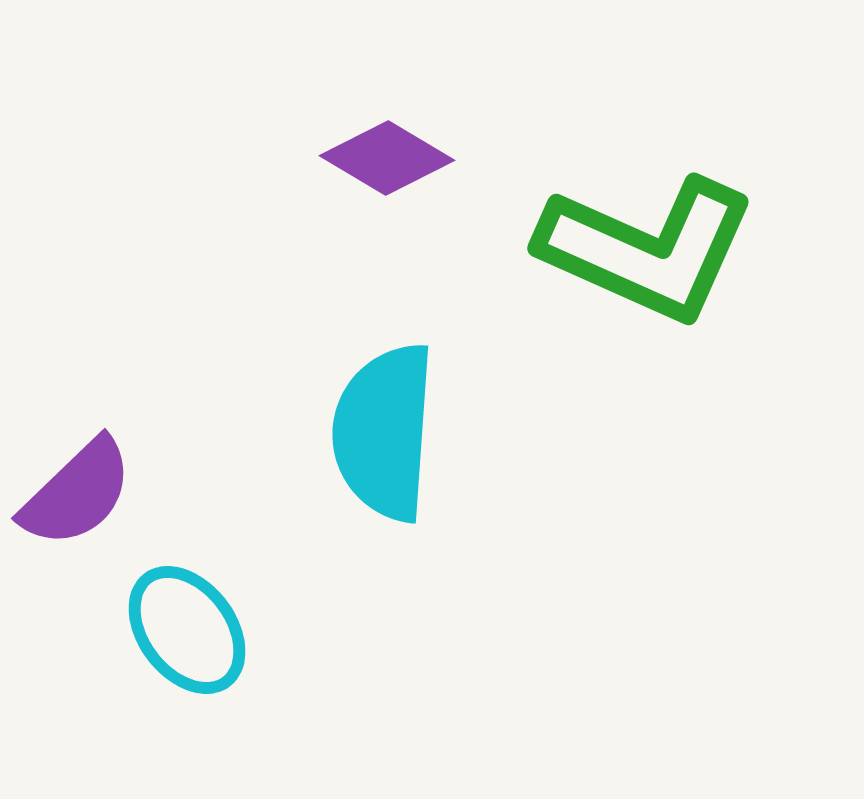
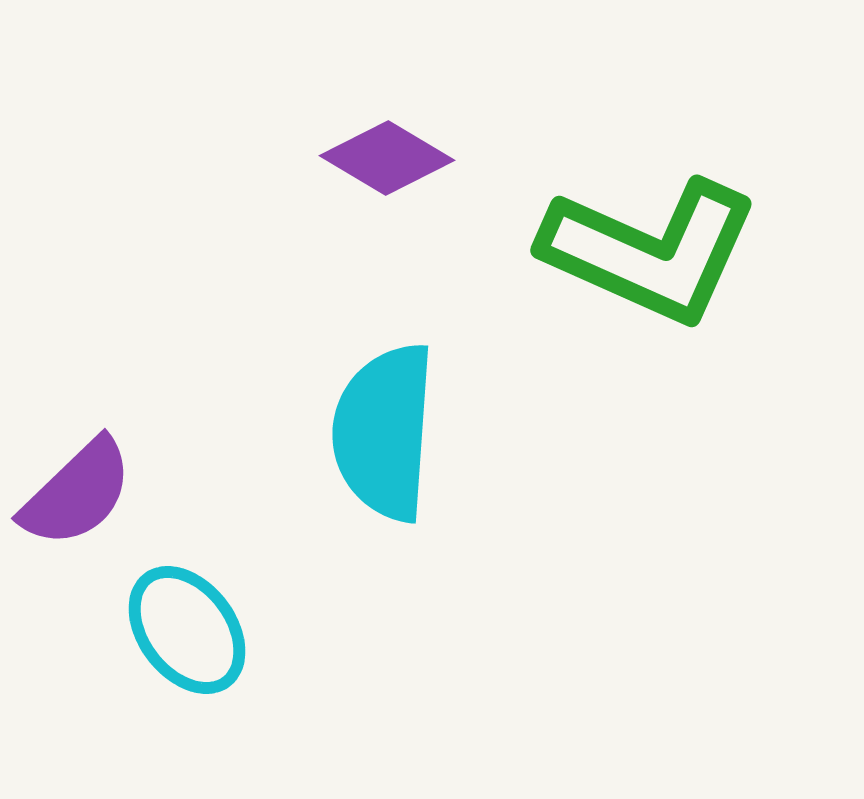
green L-shape: moved 3 px right, 2 px down
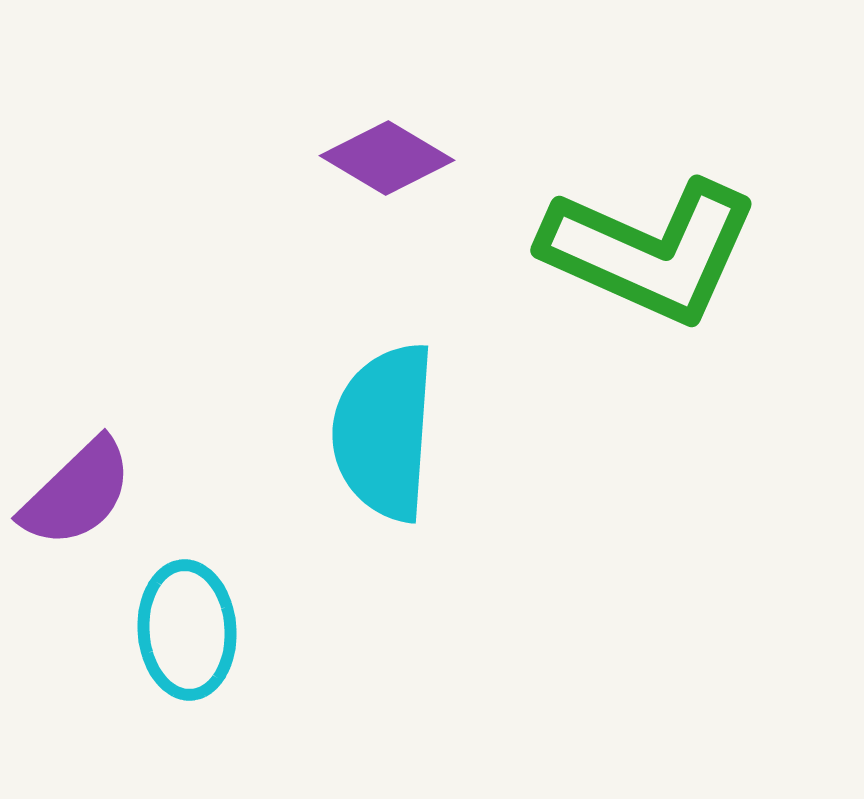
cyan ellipse: rotated 33 degrees clockwise
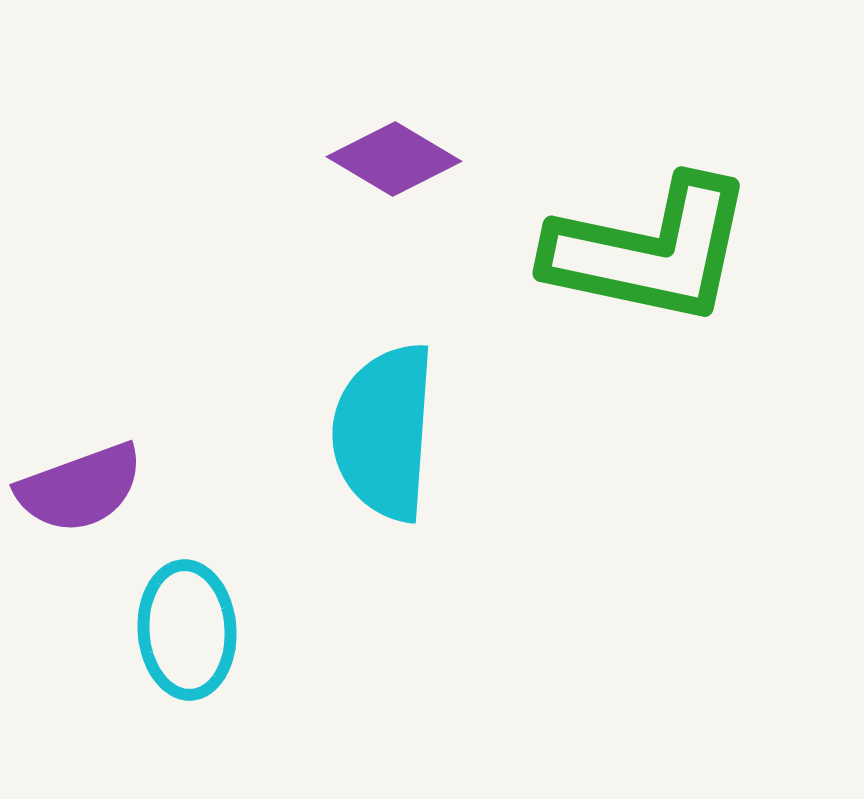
purple diamond: moved 7 px right, 1 px down
green L-shape: rotated 12 degrees counterclockwise
purple semicircle: moved 3 px right, 5 px up; rotated 24 degrees clockwise
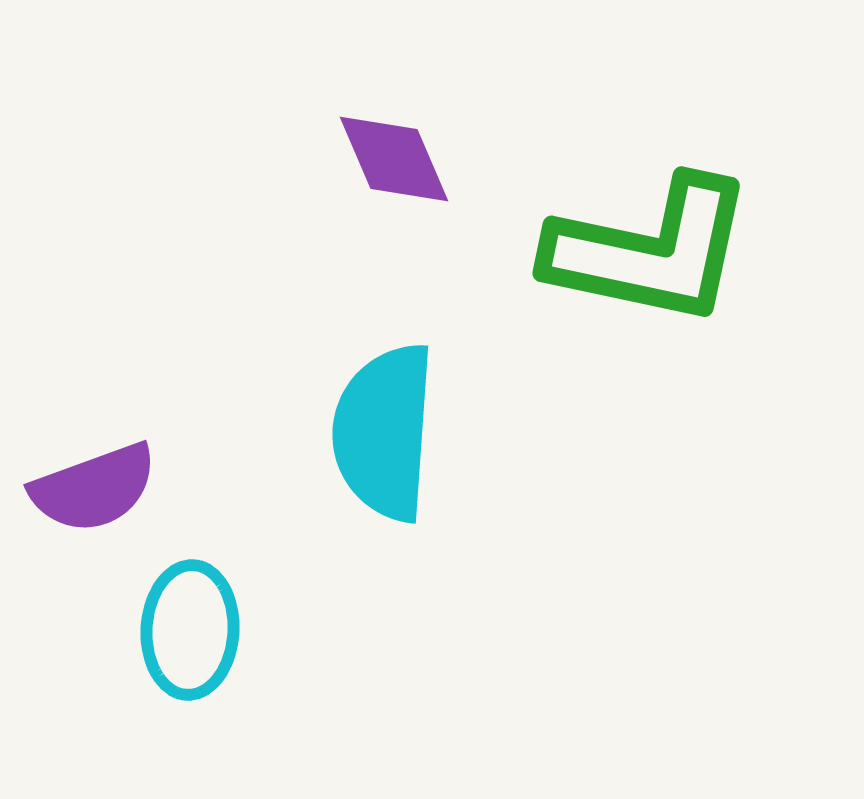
purple diamond: rotated 36 degrees clockwise
purple semicircle: moved 14 px right
cyan ellipse: moved 3 px right; rotated 7 degrees clockwise
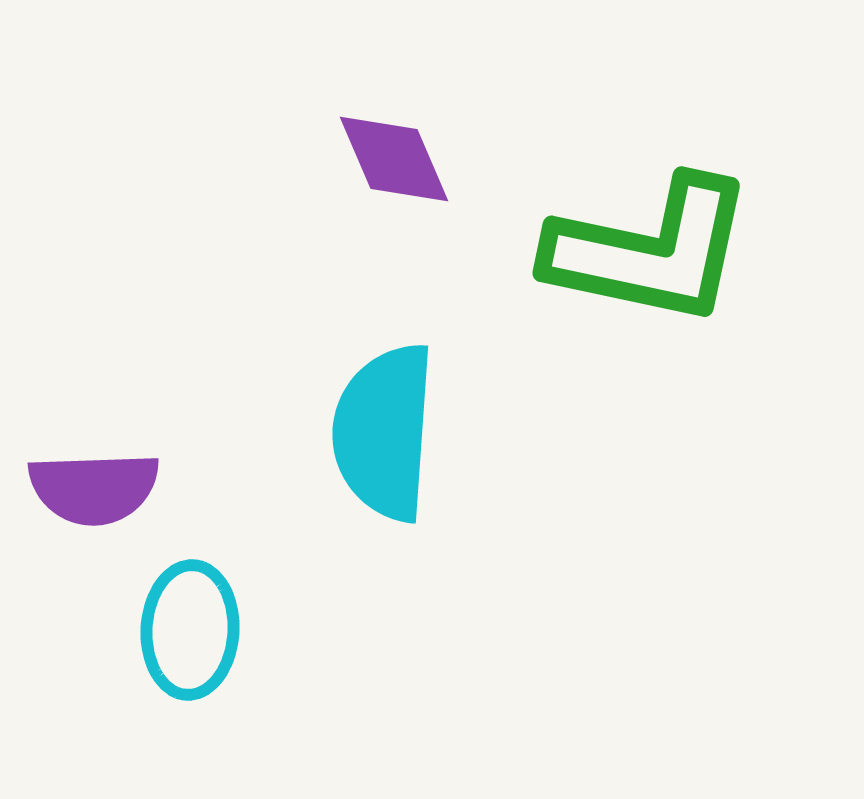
purple semicircle: rotated 18 degrees clockwise
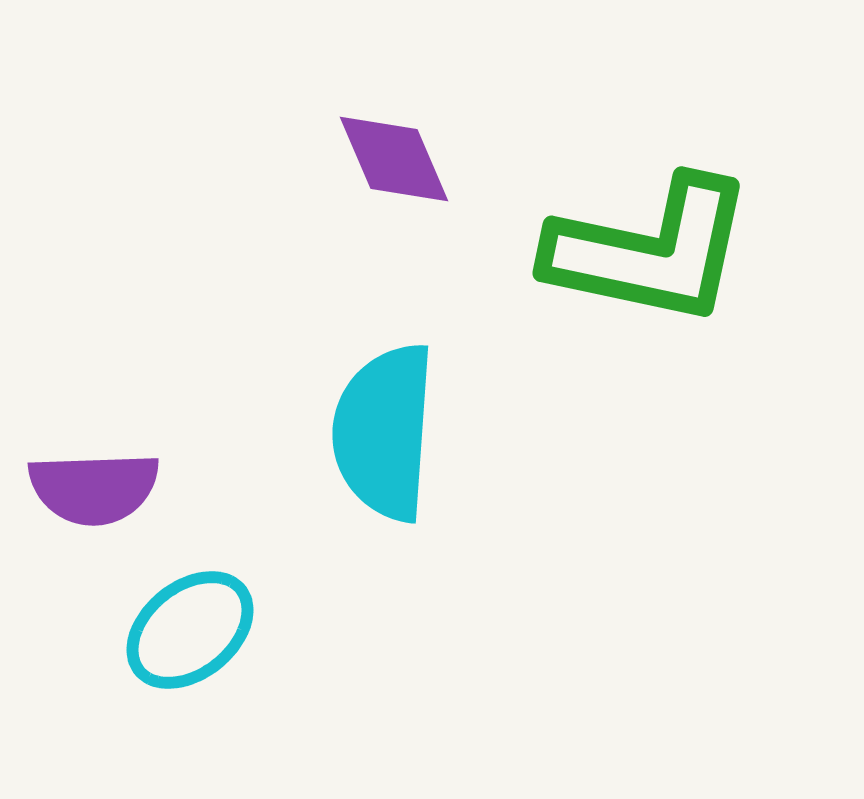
cyan ellipse: rotated 48 degrees clockwise
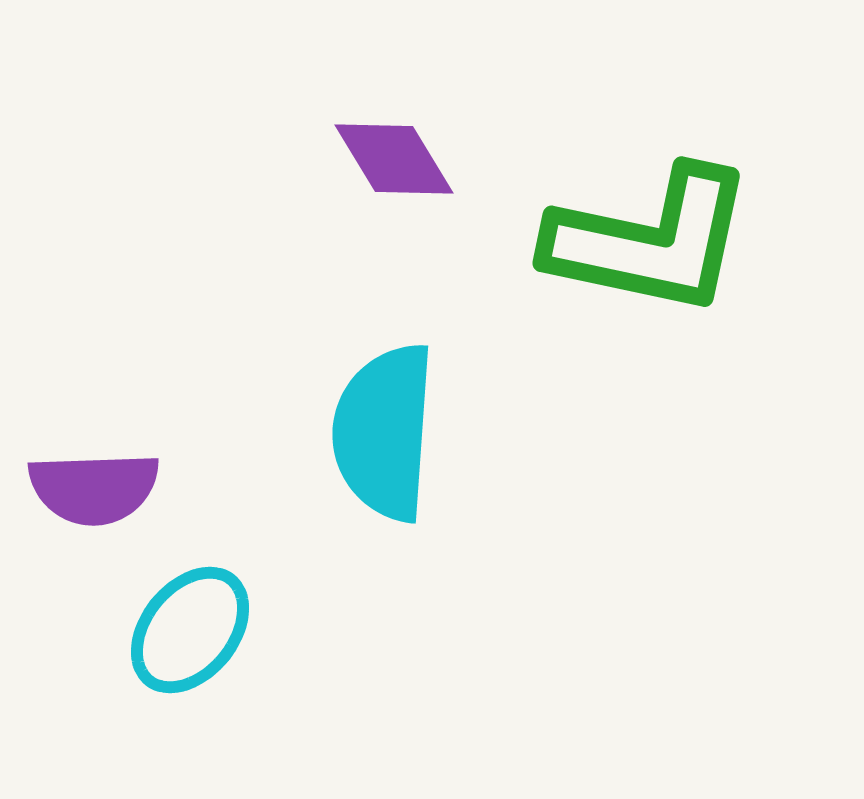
purple diamond: rotated 8 degrees counterclockwise
green L-shape: moved 10 px up
cyan ellipse: rotated 12 degrees counterclockwise
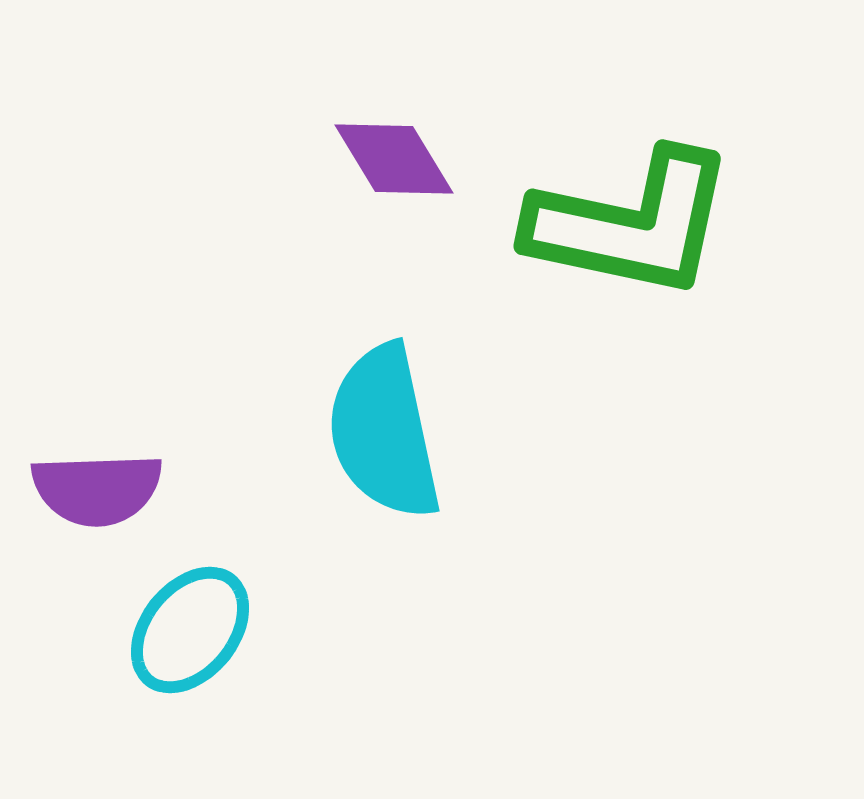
green L-shape: moved 19 px left, 17 px up
cyan semicircle: rotated 16 degrees counterclockwise
purple semicircle: moved 3 px right, 1 px down
